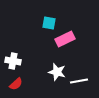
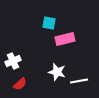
pink rectangle: rotated 12 degrees clockwise
white cross: rotated 35 degrees counterclockwise
red semicircle: moved 4 px right
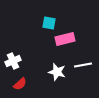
white line: moved 4 px right, 16 px up
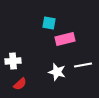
white cross: rotated 21 degrees clockwise
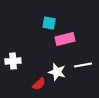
red semicircle: moved 19 px right
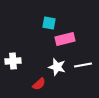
white star: moved 5 px up
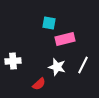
white line: rotated 54 degrees counterclockwise
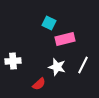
cyan square: rotated 16 degrees clockwise
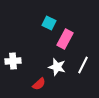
pink rectangle: rotated 48 degrees counterclockwise
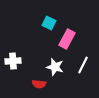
pink rectangle: moved 2 px right
white star: moved 2 px left
red semicircle: rotated 48 degrees clockwise
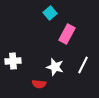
cyan square: moved 1 px right, 10 px up; rotated 24 degrees clockwise
pink rectangle: moved 5 px up
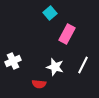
white cross: rotated 21 degrees counterclockwise
